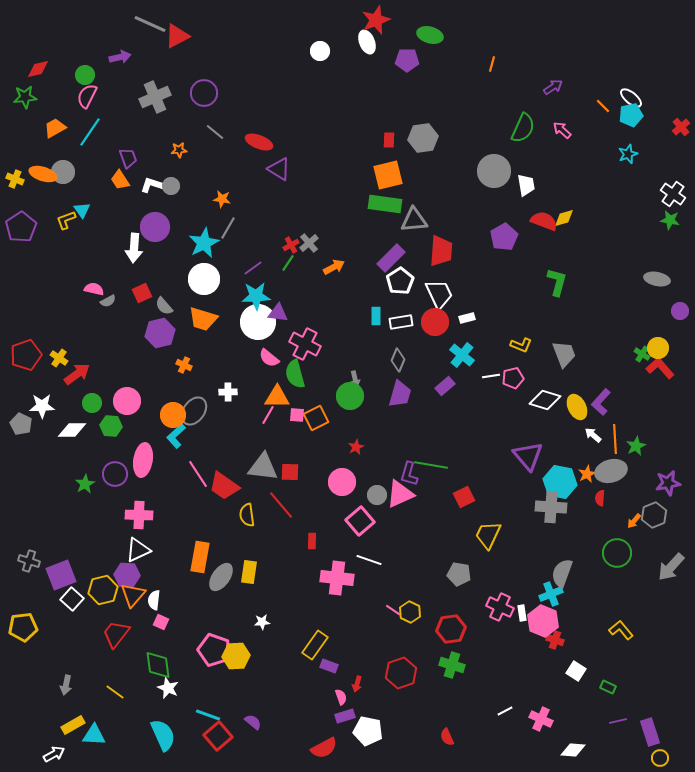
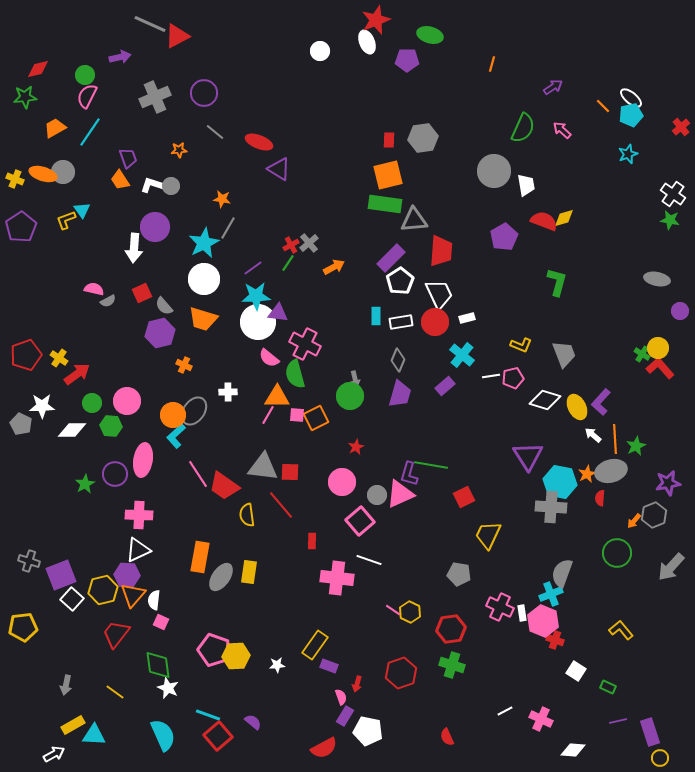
purple triangle at (528, 456): rotated 8 degrees clockwise
white star at (262, 622): moved 15 px right, 43 px down
purple rectangle at (345, 716): rotated 42 degrees counterclockwise
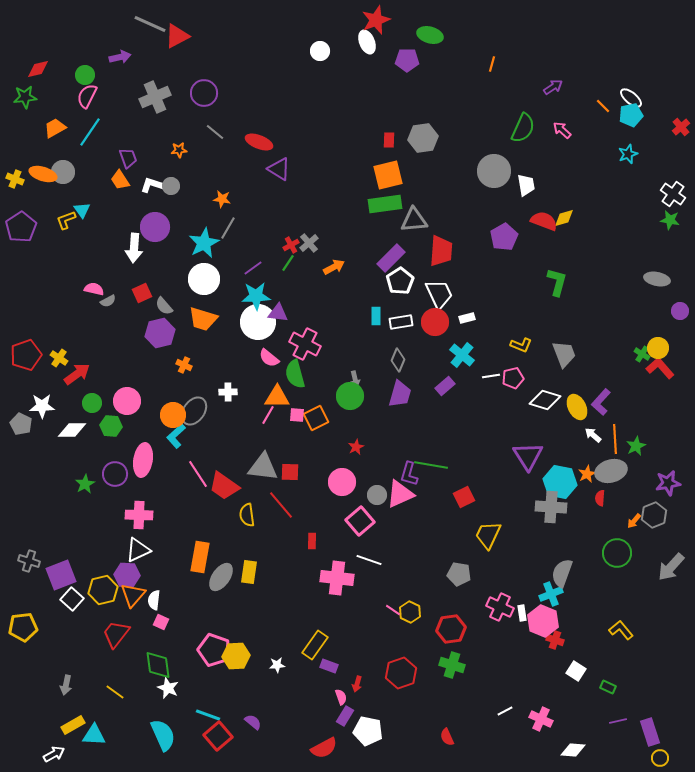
green rectangle at (385, 204): rotated 16 degrees counterclockwise
